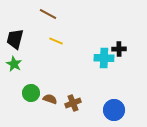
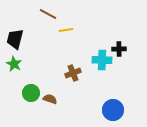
yellow line: moved 10 px right, 11 px up; rotated 32 degrees counterclockwise
cyan cross: moved 2 px left, 2 px down
brown cross: moved 30 px up
blue circle: moved 1 px left
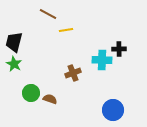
black trapezoid: moved 1 px left, 3 px down
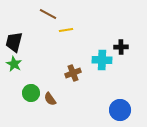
black cross: moved 2 px right, 2 px up
brown semicircle: rotated 144 degrees counterclockwise
blue circle: moved 7 px right
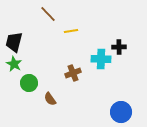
brown line: rotated 18 degrees clockwise
yellow line: moved 5 px right, 1 px down
black cross: moved 2 px left
cyan cross: moved 1 px left, 1 px up
green circle: moved 2 px left, 10 px up
blue circle: moved 1 px right, 2 px down
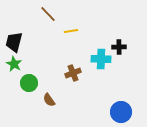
brown semicircle: moved 1 px left, 1 px down
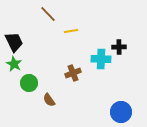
black trapezoid: rotated 140 degrees clockwise
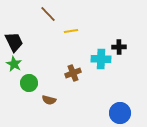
brown semicircle: rotated 40 degrees counterclockwise
blue circle: moved 1 px left, 1 px down
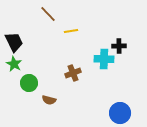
black cross: moved 1 px up
cyan cross: moved 3 px right
